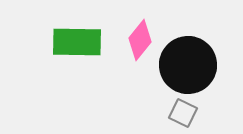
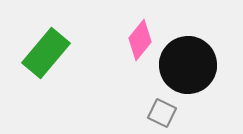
green rectangle: moved 31 px left, 11 px down; rotated 51 degrees counterclockwise
gray square: moved 21 px left
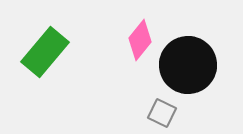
green rectangle: moved 1 px left, 1 px up
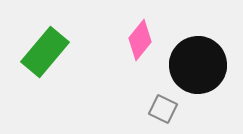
black circle: moved 10 px right
gray square: moved 1 px right, 4 px up
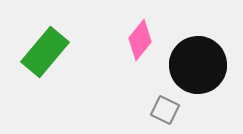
gray square: moved 2 px right, 1 px down
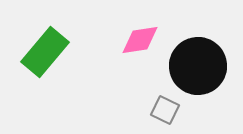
pink diamond: rotated 42 degrees clockwise
black circle: moved 1 px down
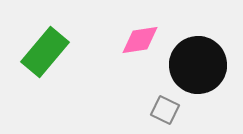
black circle: moved 1 px up
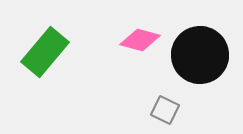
pink diamond: rotated 24 degrees clockwise
black circle: moved 2 px right, 10 px up
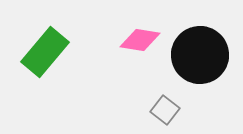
pink diamond: rotated 6 degrees counterclockwise
gray square: rotated 12 degrees clockwise
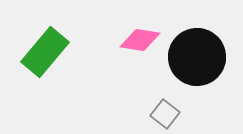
black circle: moved 3 px left, 2 px down
gray square: moved 4 px down
